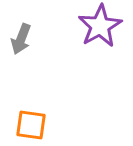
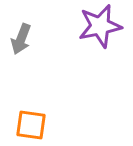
purple star: rotated 18 degrees clockwise
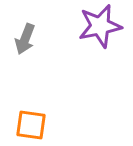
gray arrow: moved 4 px right
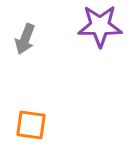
purple star: rotated 12 degrees clockwise
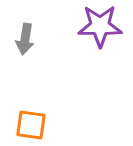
gray arrow: rotated 12 degrees counterclockwise
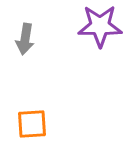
orange square: moved 1 px right, 1 px up; rotated 12 degrees counterclockwise
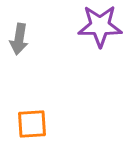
gray arrow: moved 6 px left
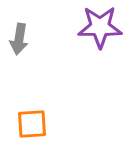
purple star: moved 1 px down
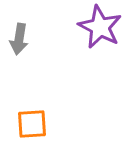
purple star: rotated 27 degrees clockwise
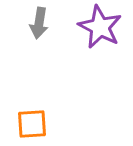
gray arrow: moved 20 px right, 16 px up
